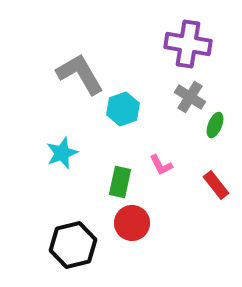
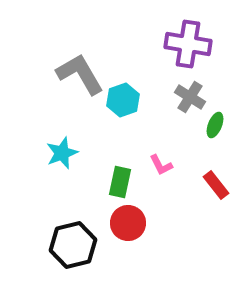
cyan hexagon: moved 9 px up
red circle: moved 4 px left
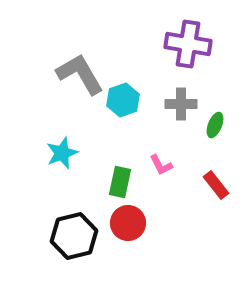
gray cross: moved 9 px left, 7 px down; rotated 32 degrees counterclockwise
black hexagon: moved 1 px right, 9 px up
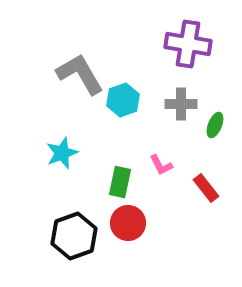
red rectangle: moved 10 px left, 3 px down
black hexagon: rotated 6 degrees counterclockwise
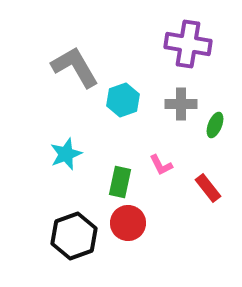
gray L-shape: moved 5 px left, 7 px up
cyan star: moved 4 px right, 1 px down
red rectangle: moved 2 px right
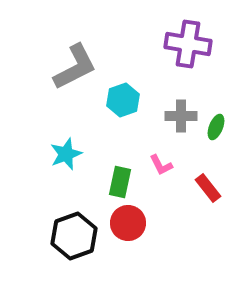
gray L-shape: rotated 93 degrees clockwise
gray cross: moved 12 px down
green ellipse: moved 1 px right, 2 px down
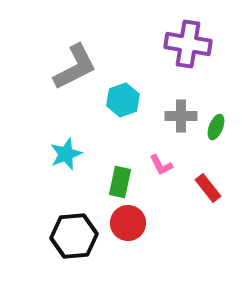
black hexagon: rotated 15 degrees clockwise
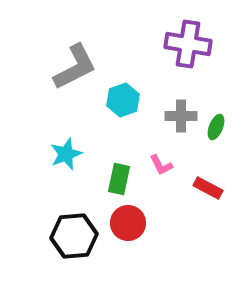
green rectangle: moved 1 px left, 3 px up
red rectangle: rotated 24 degrees counterclockwise
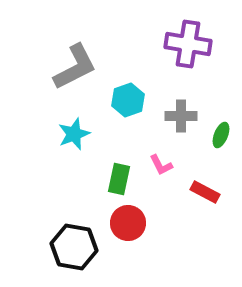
cyan hexagon: moved 5 px right
green ellipse: moved 5 px right, 8 px down
cyan star: moved 8 px right, 20 px up
red rectangle: moved 3 px left, 4 px down
black hexagon: moved 11 px down; rotated 15 degrees clockwise
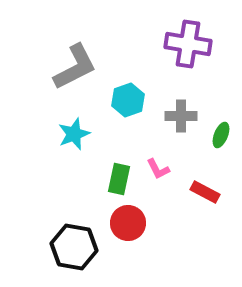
pink L-shape: moved 3 px left, 4 px down
